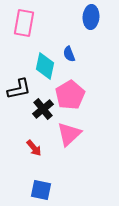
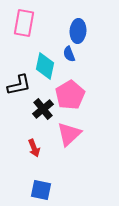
blue ellipse: moved 13 px left, 14 px down
black L-shape: moved 4 px up
red arrow: rotated 18 degrees clockwise
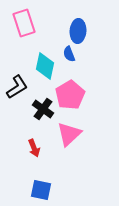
pink rectangle: rotated 28 degrees counterclockwise
black L-shape: moved 2 px left, 2 px down; rotated 20 degrees counterclockwise
black cross: rotated 15 degrees counterclockwise
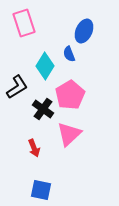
blue ellipse: moved 6 px right; rotated 20 degrees clockwise
cyan diamond: rotated 20 degrees clockwise
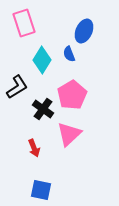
cyan diamond: moved 3 px left, 6 px up
pink pentagon: moved 2 px right
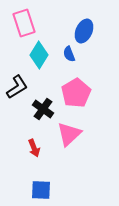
cyan diamond: moved 3 px left, 5 px up
pink pentagon: moved 4 px right, 2 px up
blue square: rotated 10 degrees counterclockwise
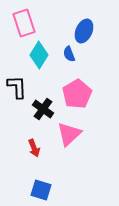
black L-shape: rotated 60 degrees counterclockwise
pink pentagon: moved 1 px right, 1 px down
blue square: rotated 15 degrees clockwise
